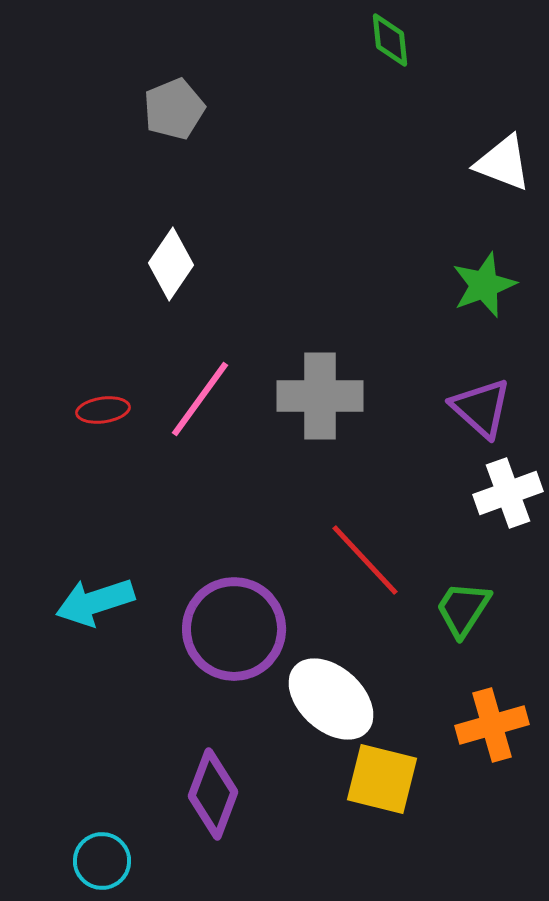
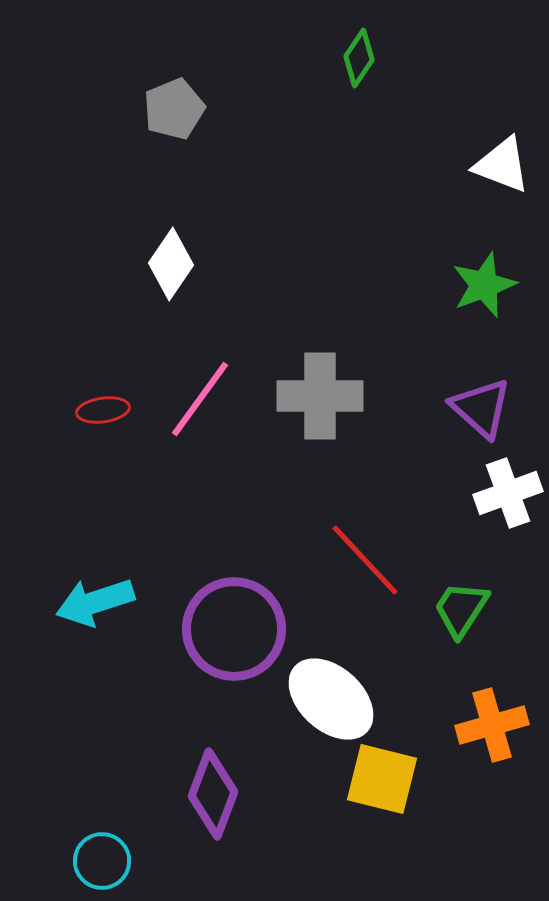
green diamond: moved 31 px left, 18 px down; rotated 40 degrees clockwise
white triangle: moved 1 px left, 2 px down
green trapezoid: moved 2 px left
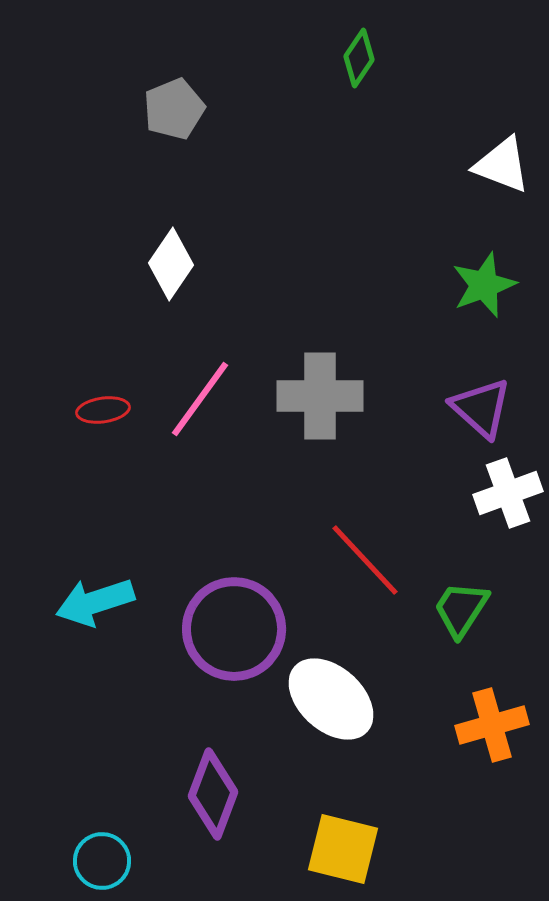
yellow square: moved 39 px left, 70 px down
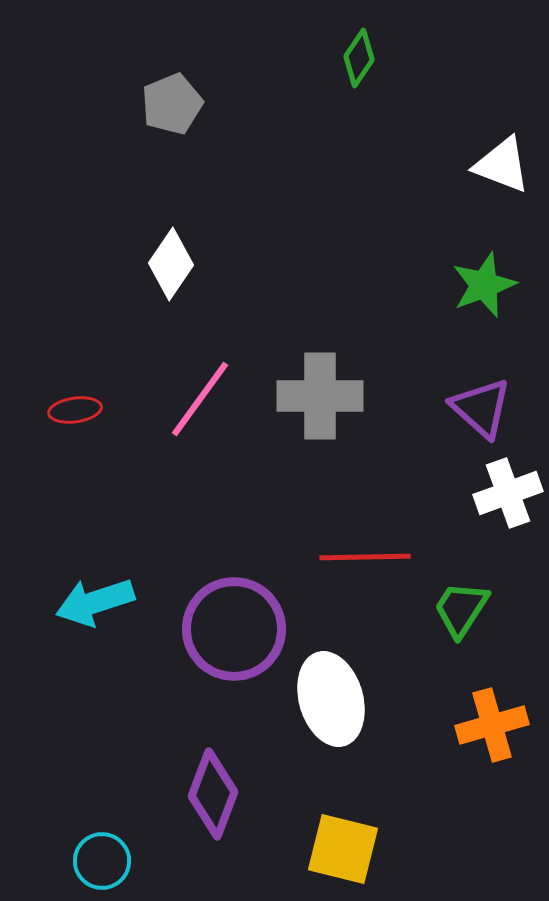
gray pentagon: moved 2 px left, 5 px up
red ellipse: moved 28 px left
red line: moved 3 px up; rotated 48 degrees counterclockwise
white ellipse: rotated 32 degrees clockwise
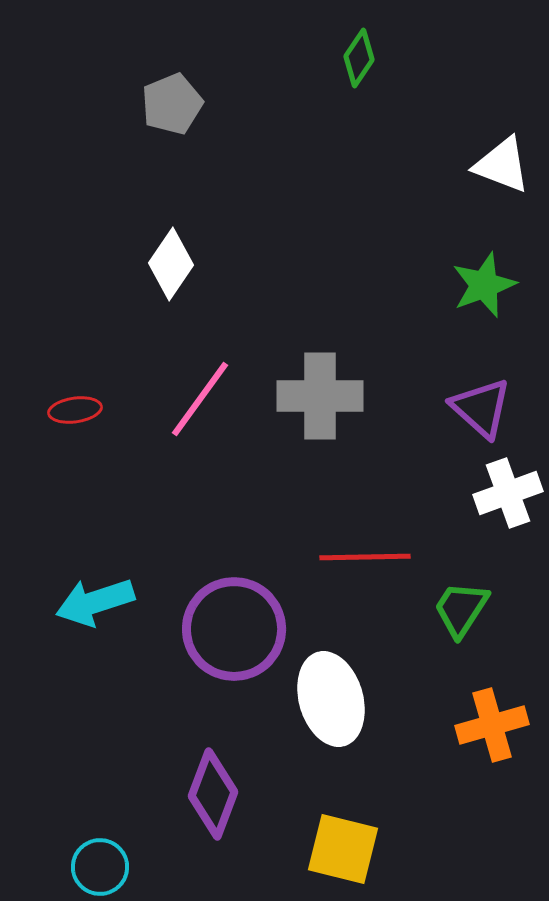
cyan circle: moved 2 px left, 6 px down
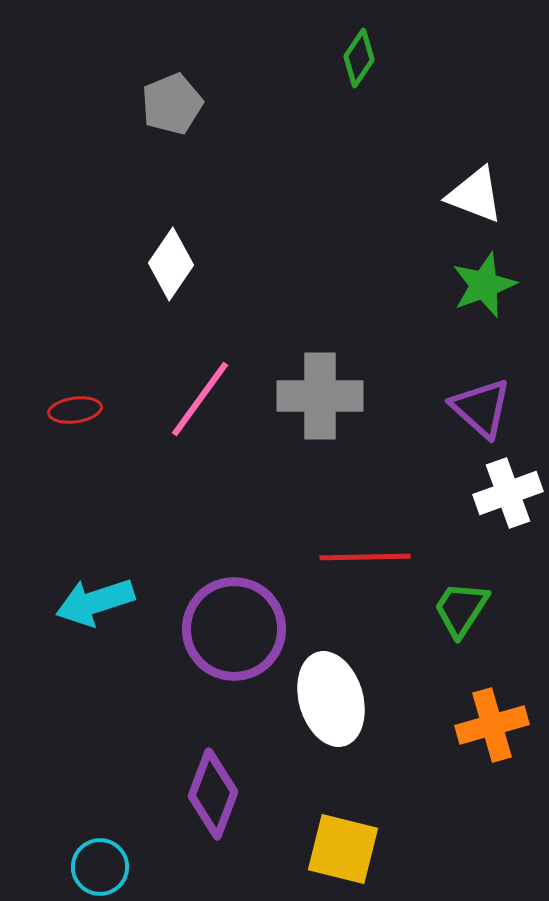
white triangle: moved 27 px left, 30 px down
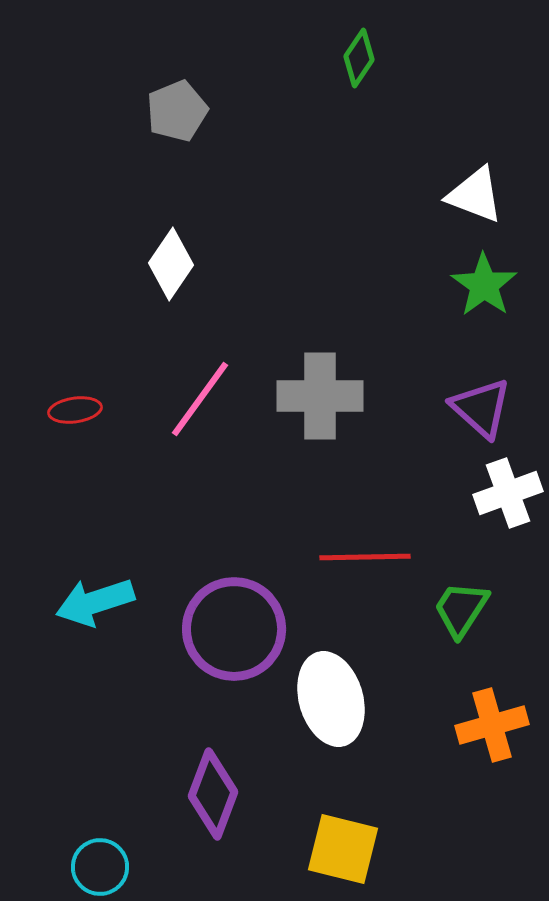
gray pentagon: moved 5 px right, 7 px down
green star: rotated 16 degrees counterclockwise
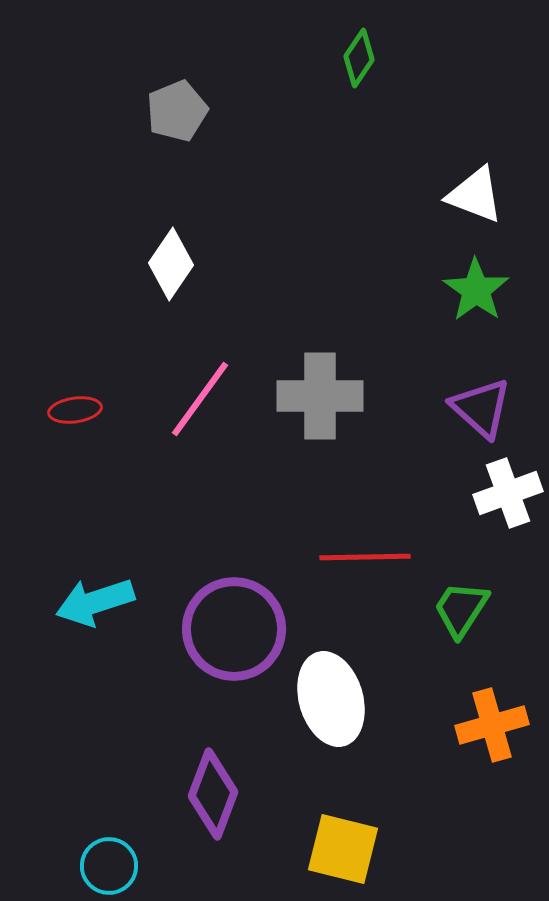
green star: moved 8 px left, 5 px down
cyan circle: moved 9 px right, 1 px up
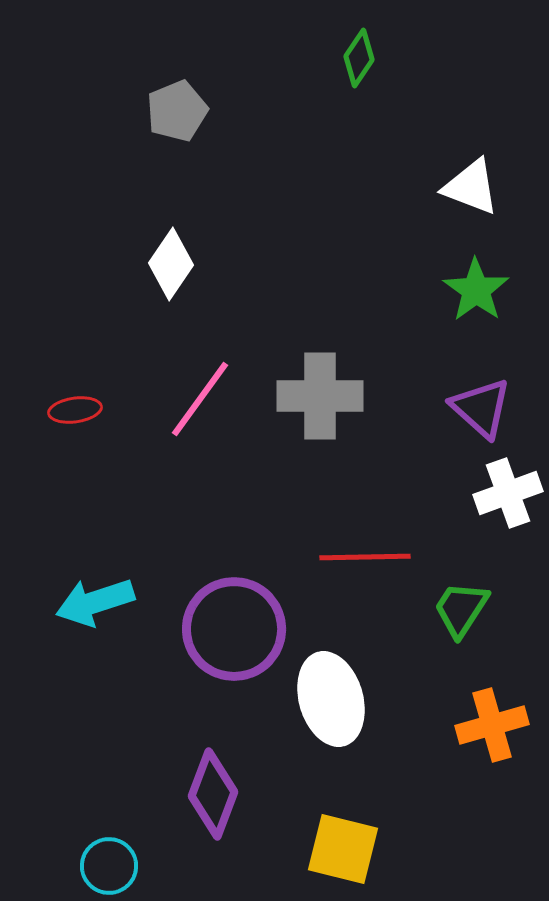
white triangle: moved 4 px left, 8 px up
